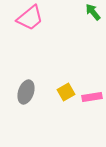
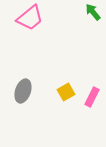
gray ellipse: moved 3 px left, 1 px up
pink rectangle: rotated 54 degrees counterclockwise
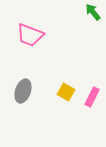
pink trapezoid: moved 17 px down; rotated 60 degrees clockwise
yellow square: rotated 30 degrees counterclockwise
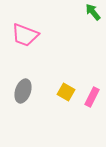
pink trapezoid: moved 5 px left
